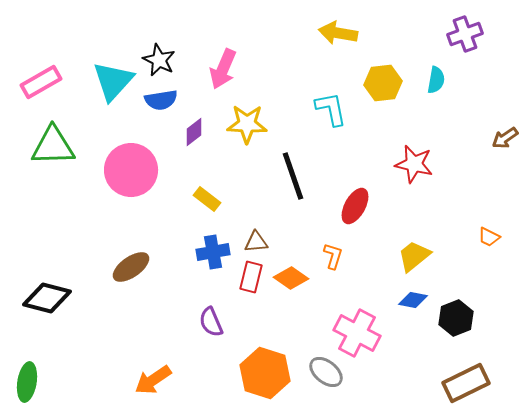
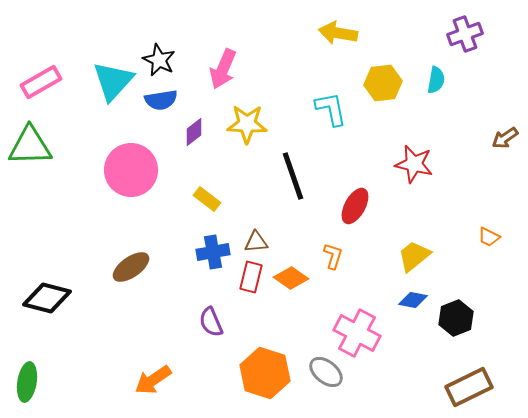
green triangle: moved 23 px left
brown rectangle: moved 3 px right, 4 px down
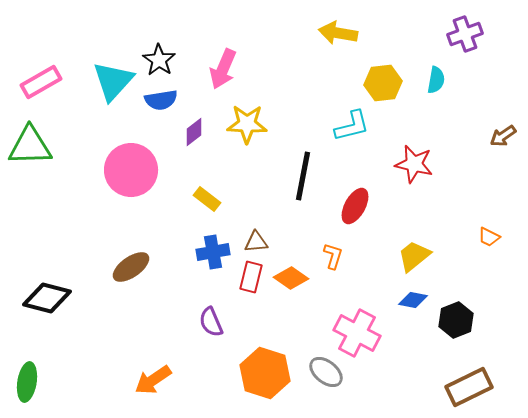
black star: rotated 8 degrees clockwise
cyan L-shape: moved 21 px right, 17 px down; rotated 87 degrees clockwise
brown arrow: moved 2 px left, 2 px up
black line: moved 10 px right; rotated 30 degrees clockwise
black hexagon: moved 2 px down
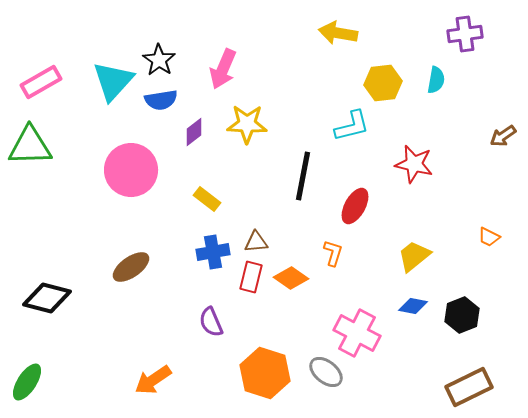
purple cross: rotated 12 degrees clockwise
orange L-shape: moved 3 px up
blue diamond: moved 6 px down
black hexagon: moved 6 px right, 5 px up
green ellipse: rotated 24 degrees clockwise
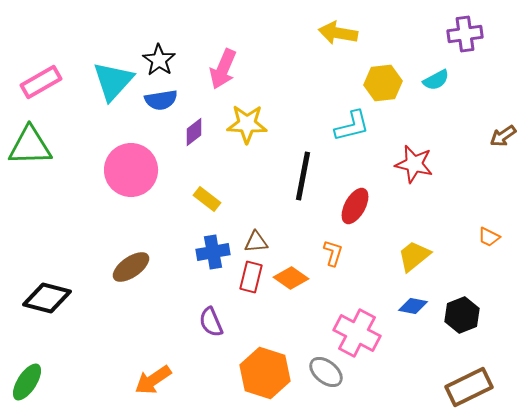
cyan semicircle: rotated 52 degrees clockwise
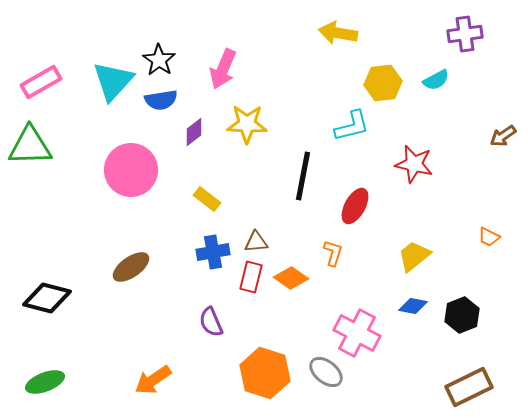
green ellipse: moved 18 px right; rotated 36 degrees clockwise
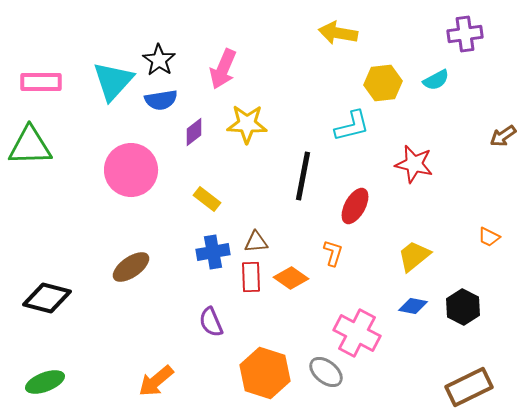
pink rectangle: rotated 30 degrees clockwise
red rectangle: rotated 16 degrees counterclockwise
black hexagon: moved 1 px right, 8 px up; rotated 12 degrees counterclockwise
orange arrow: moved 3 px right, 1 px down; rotated 6 degrees counterclockwise
